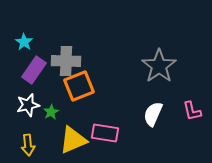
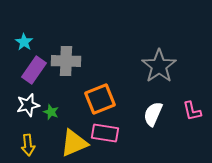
orange square: moved 21 px right, 13 px down
green star: rotated 21 degrees counterclockwise
yellow triangle: moved 1 px right, 3 px down
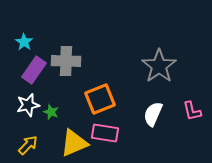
yellow arrow: rotated 130 degrees counterclockwise
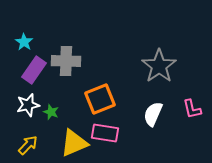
pink L-shape: moved 2 px up
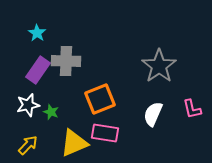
cyan star: moved 13 px right, 9 px up
purple rectangle: moved 4 px right
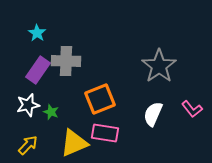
pink L-shape: rotated 25 degrees counterclockwise
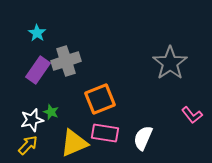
gray cross: rotated 20 degrees counterclockwise
gray star: moved 11 px right, 3 px up
white star: moved 4 px right, 15 px down
pink L-shape: moved 6 px down
white semicircle: moved 10 px left, 24 px down
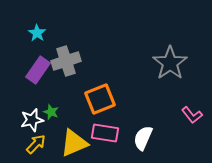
yellow arrow: moved 8 px right, 1 px up
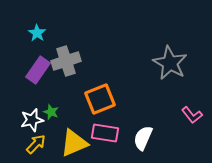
gray star: rotated 8 degrees counterclockwise
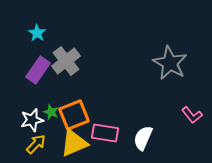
gray cross: rotated 20 degrees counterclockwise
orange square: moved 26 px left, 16 px down
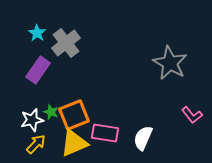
gray cross: moved 18 px up
